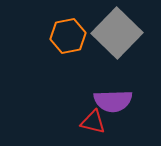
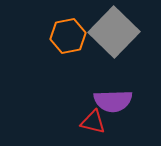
gray square: moved 3 px left, 1 px up
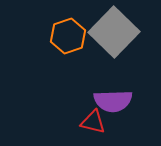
orange hexagon: rotated 8 degrees counterclockwise
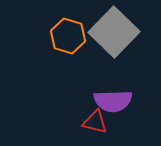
orange hexagon: rotated 24 degrees counterclockwise
red triangle: moved 2 px right
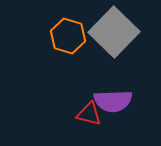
red triangle: moved 6 px left, 8 px up
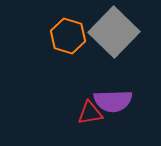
red triangle: moved 1 px right, 1 px up; rotated 24 degrees counterclockwise
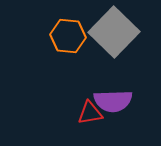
orange hexagon: rotated 12 degrees counterclockwise
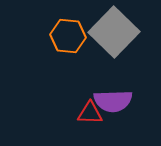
red triangle: rotated 12 degrees clockwise
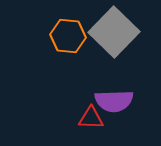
purple semicircle: moved 1 px right
red triangle: moved 1 px right, 5 px down
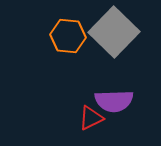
red triangle: rotated 28 degrees counterclockwise
